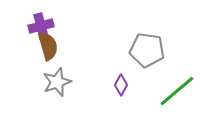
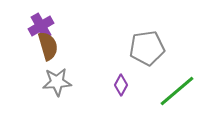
purple cross: rotated 15 degrees counterclockwise
gray pentagon: moved 2 px up; rotated 16 degrees counterclockwise
gray star: rotated 16 degrees clockwise
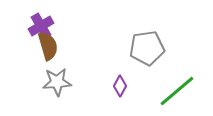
purple diamond: moved 1 px left, 1 px down
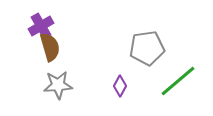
brown semicircle: moved 2 px right, 1 px down
gray star: moved 1 px right, 3 px down
green line: moved 1 px right, 10 px up
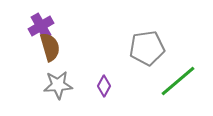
purple diamond: moved 16 px left
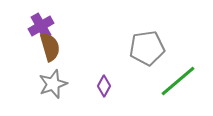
gray star: moved 5 px left, 1 px up; rotated 16 degrees counterclockwise
